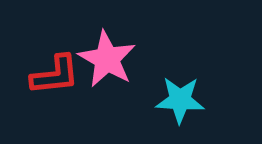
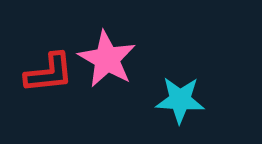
red L-shape: moved 6 px left, 2 px up
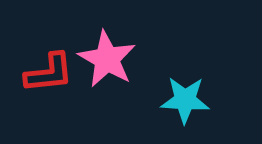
cyan star: moved 5 px right
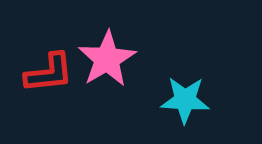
pink star: rotated 12 degrees clockwise
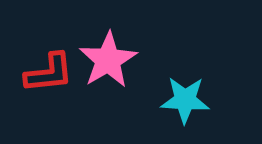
pink star: moved 1 px right, 1 px down
